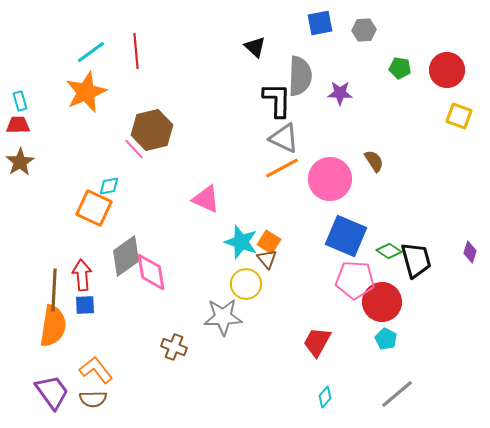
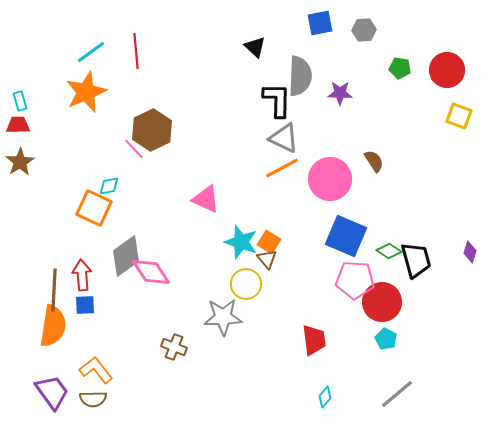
brown hexagon at (152, 130): rotated 12 degrees counterclockwise
pink diamond at (151, 272): rotated 24 degrees counterclockwise
red trapezoid at (317, 342): moved 3 px left, 2 px up; rotated 144 degrees clockwise
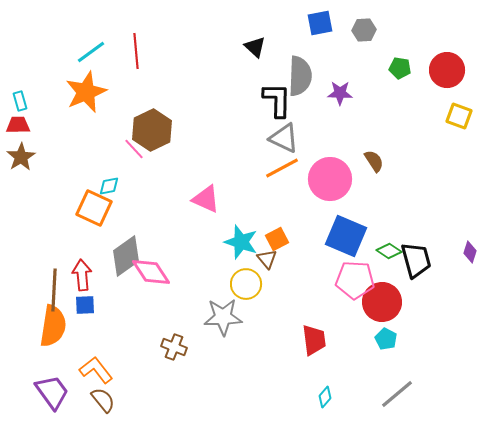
brown star at (20, 162): moved 1 px right, 5 px up
orange square at (269, 242): moved 8 px right, 3 px up; rotated 30 degrees clockwise
brown semicircle at (93, 399): moved 10 px right, 1 px down; rotated 128 degrees counterclockwise
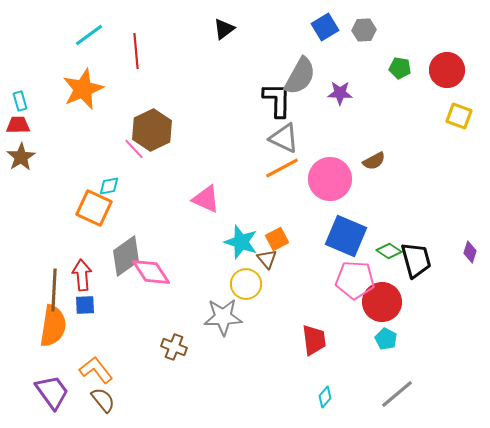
blue square at (320, 23): moved 5 px right, 4 px down; rotated 20 degrees counterclockwise
black triangle at (255, 47): moved 31 px left, 18 px up; rotated 40 degrees clockwise
cyan line at (91, 52): moved 2 px left, 17 px up
gray semicircle at (300, 76): rotated 27 degrees clockwise
orange star at (86, 92): moved 3 px left, 3 px up
brown semicircle at (374, 161): rotated 95 degrees clockwise
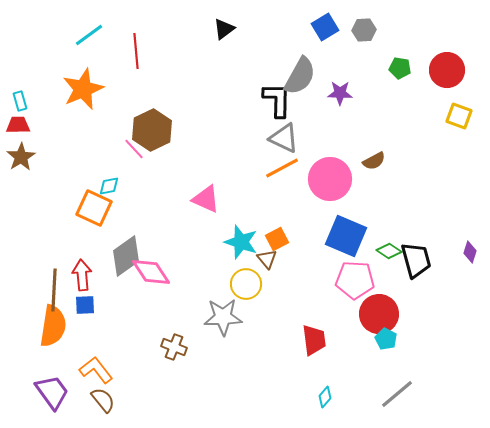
red circle at (382, 302): moved 3 px left, 12 px down
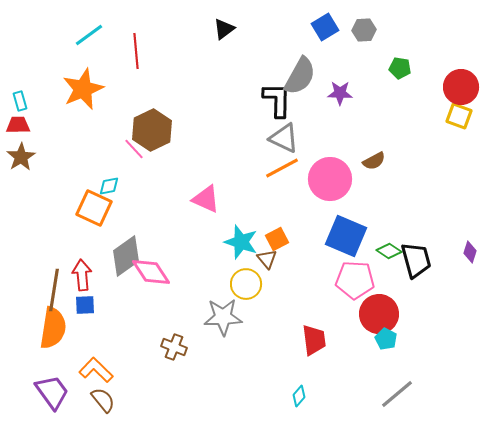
red circle at (447, 70): moved 14 px right, 17 px down
brown line at (54, 290): rotated 6 degrees clockwise
orange semicircle at (53, 326): moved 2 px down
orange L-shape at (96, 370): rotated 8 degrees counterclockwise
cyan diamond at (325, 397): moved 26 px left, 1 px up
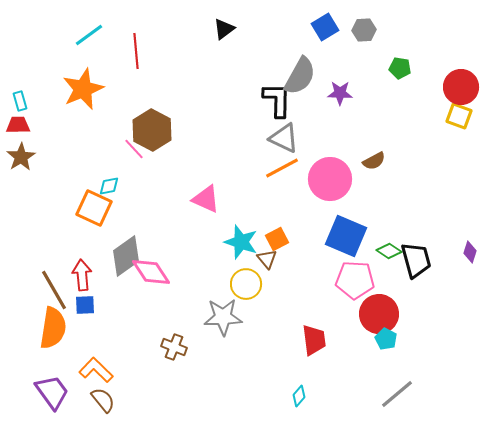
brown hexagon at (152, 130): rotated 6 degrees counterclockwise
brown line at (54, 290): rotated 39 degrees counterclockwise
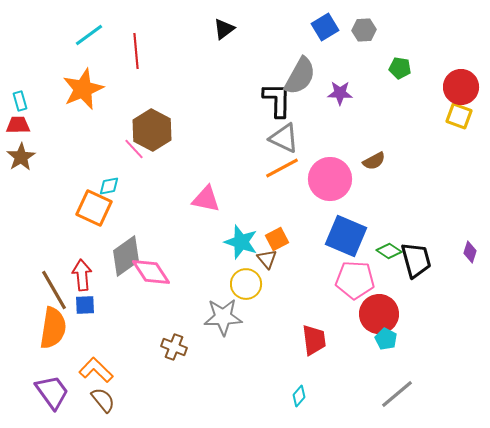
pink triangle at (206, 199): rotated 12 degrees counterclockwise
